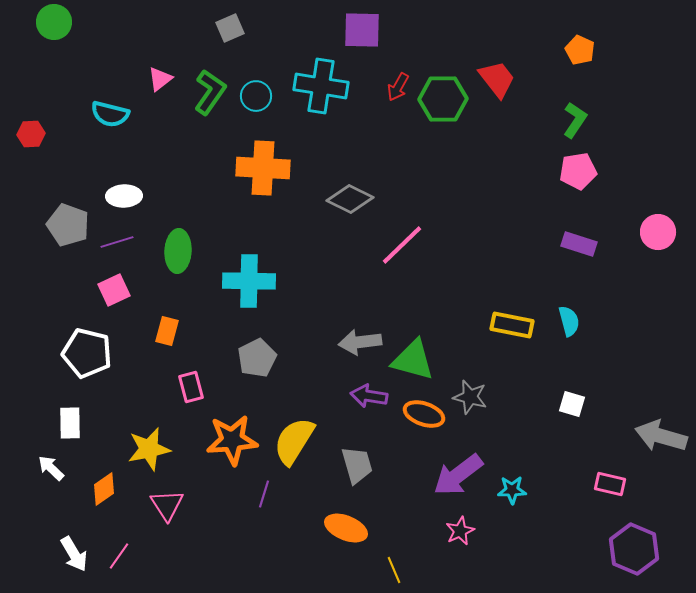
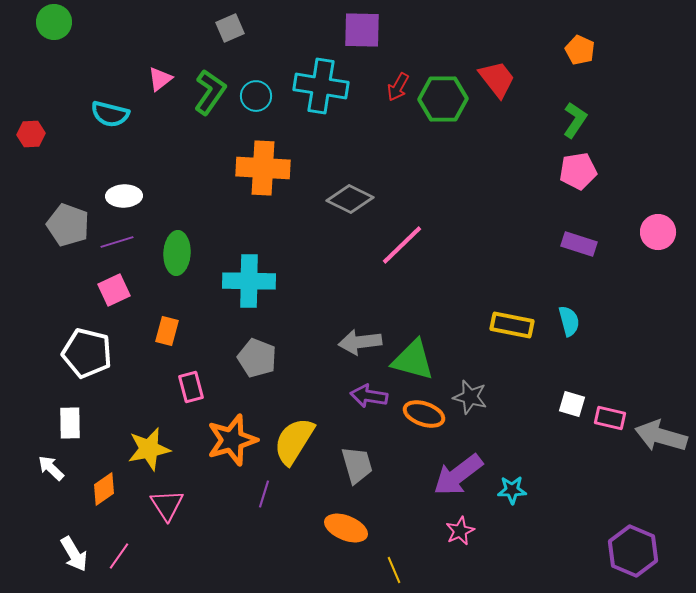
green ellipse at (178, 251): moved 1 px left, 2 px down
gray pentagon at (257, 358): rotated 24 degrees counterclockwise
orange star at (232, 440): rotated 12 degrees counterclockwise
pink rectangle at (610, 484): moved 66 px up
purple hexagon at (634, 549): moved 1 px left, 2 px down
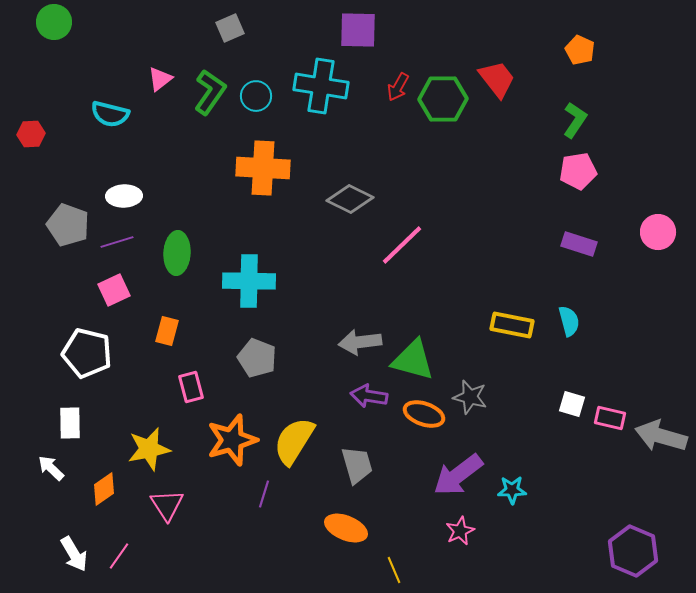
purple square at (362, 30): moved 4 px left
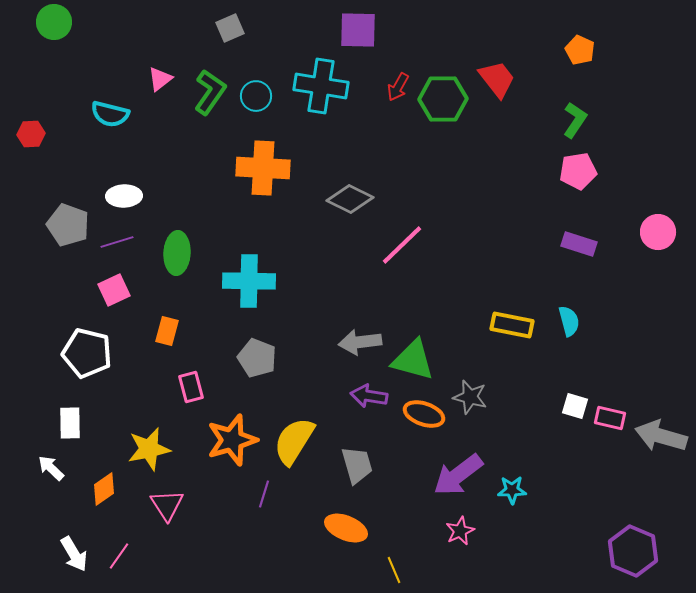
white square at (572, 404): moved 3 px right, 2 px down
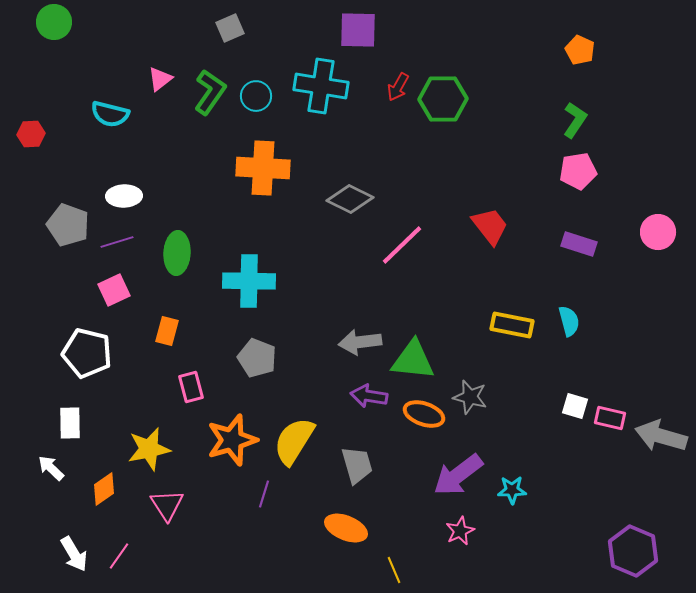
red trapezoid at (497, 79): moved 7 px left, 147 px down
green triangle at (413, 360): rotated 9 degrees counterclockwise
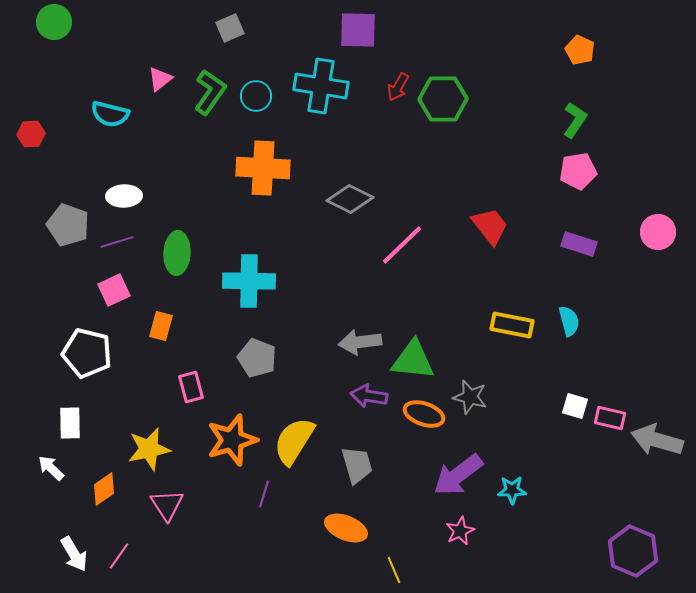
orange rectangle at (167, 331): moved 6 px left, 5 px up
gray arrow at (661, 436): moved 4 px left, 4 px down
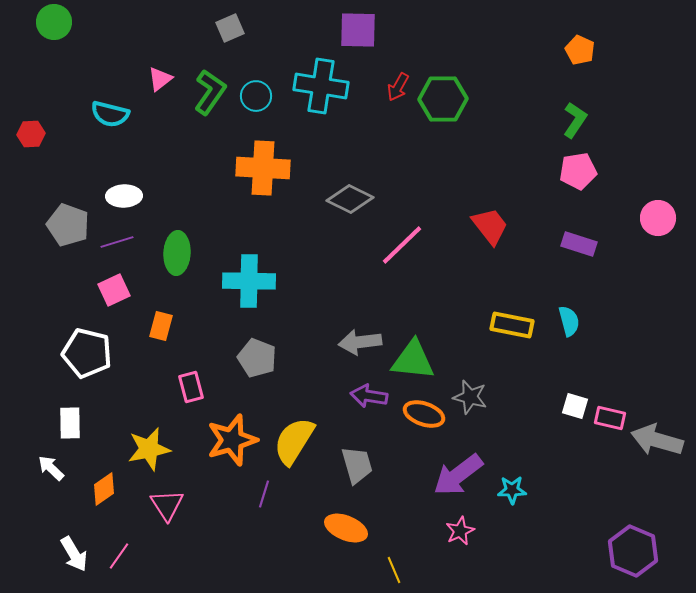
pink circle at (658, 232): moved 14 px up
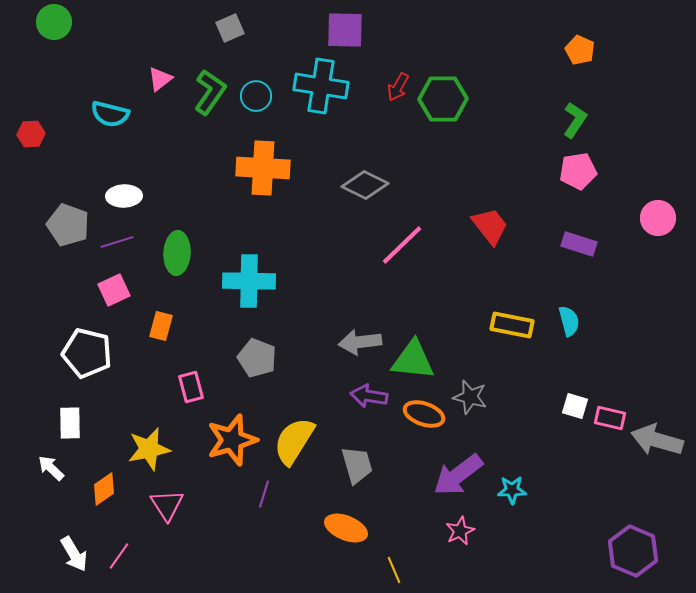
purple square at (358, 30): moved 13 px left
gray diamond at (350, 199): moved 15 px right, 14 px up
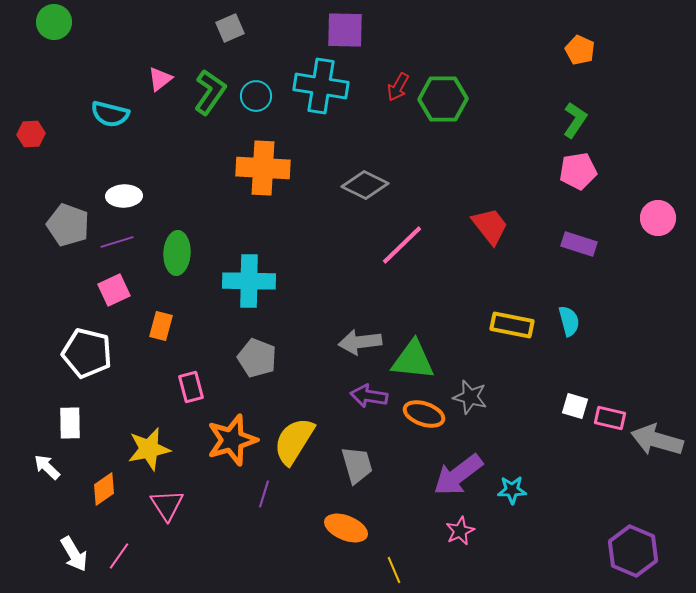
white arrow at (51, 468): moved 4 px left, 1 px up
